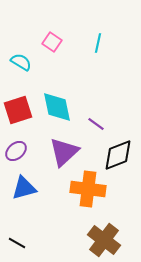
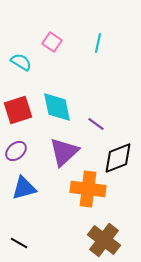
black diamond: moved 3 px down
black line: moved 2 px right
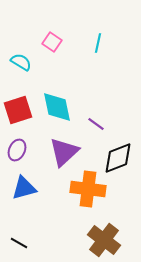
purple ellipse: moved 1 px right, 1 px up; rotated 25 degrees counterclockwise
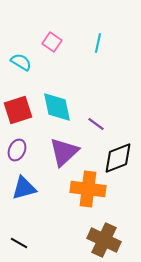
brown cross: rotated 12 degrees counterclockwise
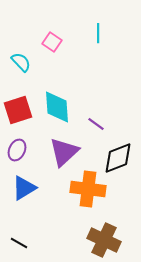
cyan line: moved 10 px up; rotated 12 degrees counterclockwise
cyan semicircle: rotated 15 degrees clockwise
cyan diamond: rotated 8 degrees clockwise
blue triangle: rotated 16 degrees counterclockwise
